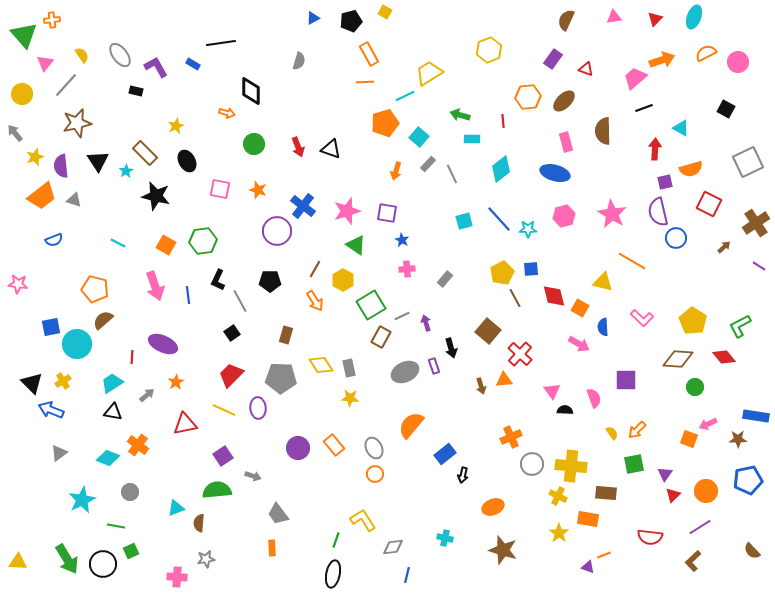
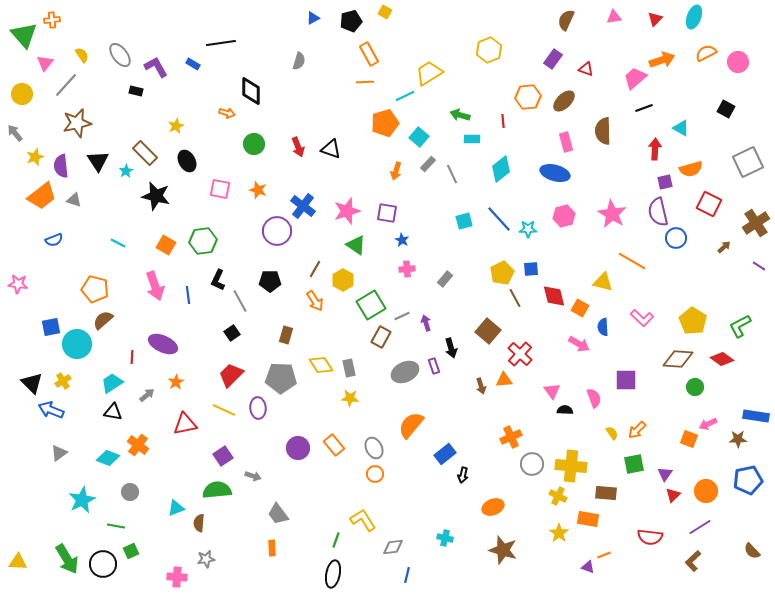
red diamond at (724, 357): moved 2 px left, 2 px down; rotated 15 degrees counterclockwise
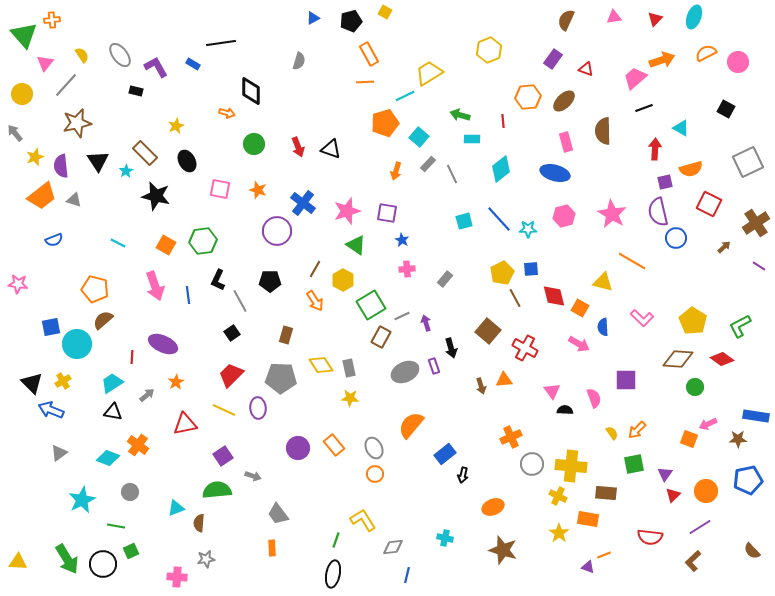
blue cross at (303, 206): moved 3 px up
red cross at (520, 354): moved 5 px right, 6 px up; rotated 15 degrees counterclockwise
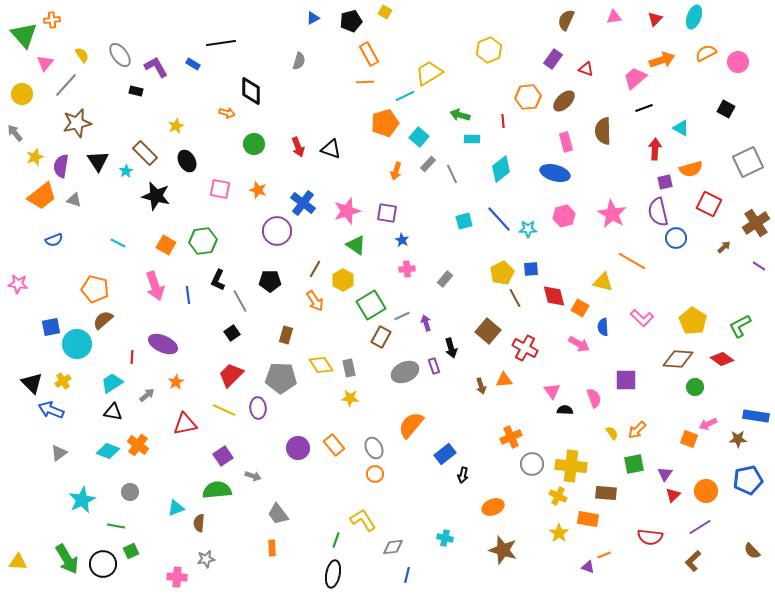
purple semicircle at (61, 166): rotated 15 degrees clockwise
cyan diamond at (108, 458): moved 7 px up
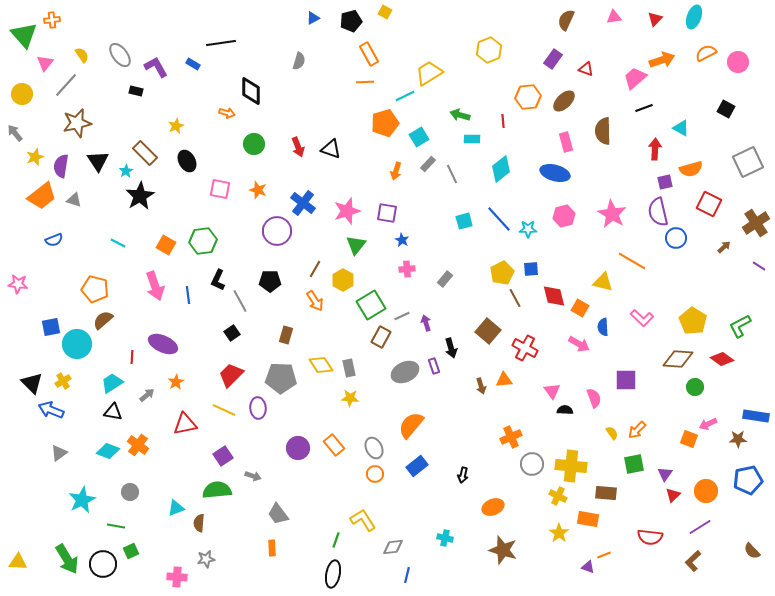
cyan square at (419, 137): rotated 18 degrees clockwise
black star at (156, 196): moved 16 px left; rotated 28 degrees clockwise
green triangle at (356, 245): rotated 35 degrees clockwise
blue rectangle at (445, 454): moved 28 px left, 12 px down
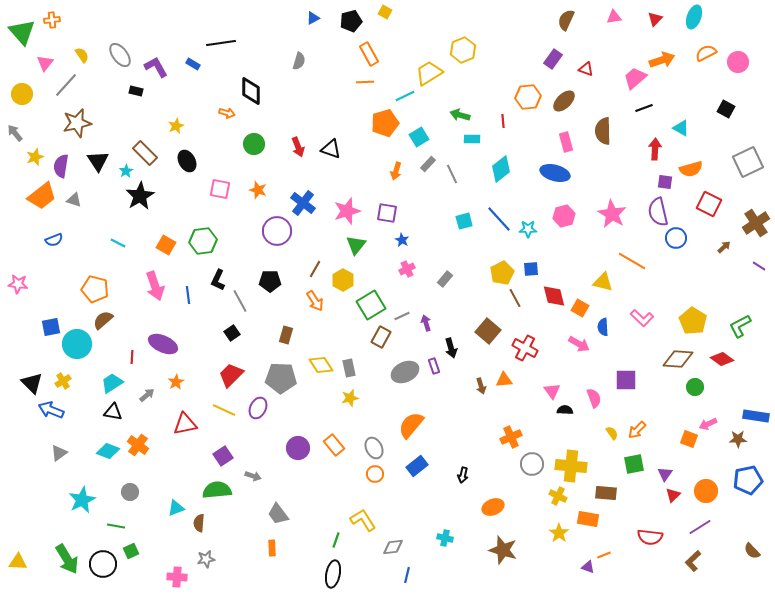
green triangle at (24, 35): moved 2 px left, 3 px up
yellow hexagon at (489, 50): moved 26 px left
purple square at (665, 182): rotated 21 degrees clockwise
pink cross at (407, 269): rotated 21 degrees counterclockwise
yellow star at (350, 398): rotated 18 degrees counterclockwise
purple ellipse at (258, 408): rotated 30 degrees clockwise
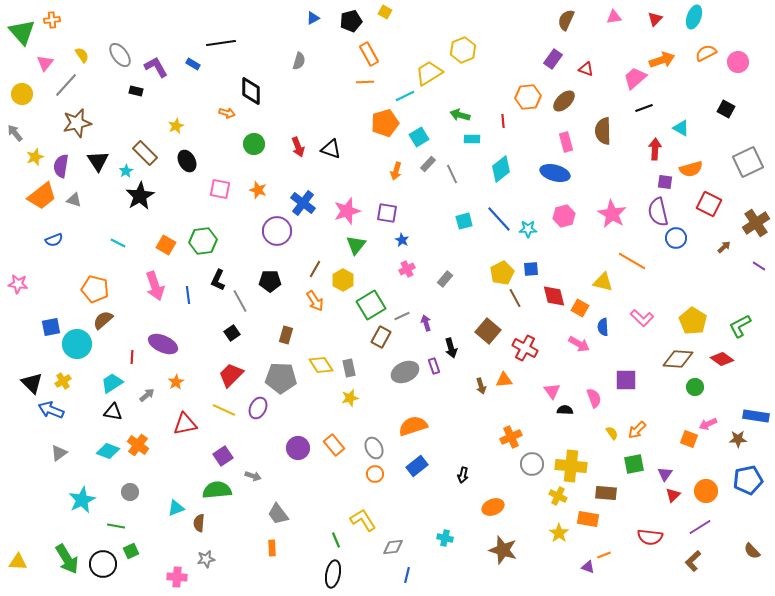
orange semicircle at (411, 425): moved 2 px right, 1 px down; rotated 32 degrees clockwise
green line at (336, 540): rotated 42 degrees counterclockwise
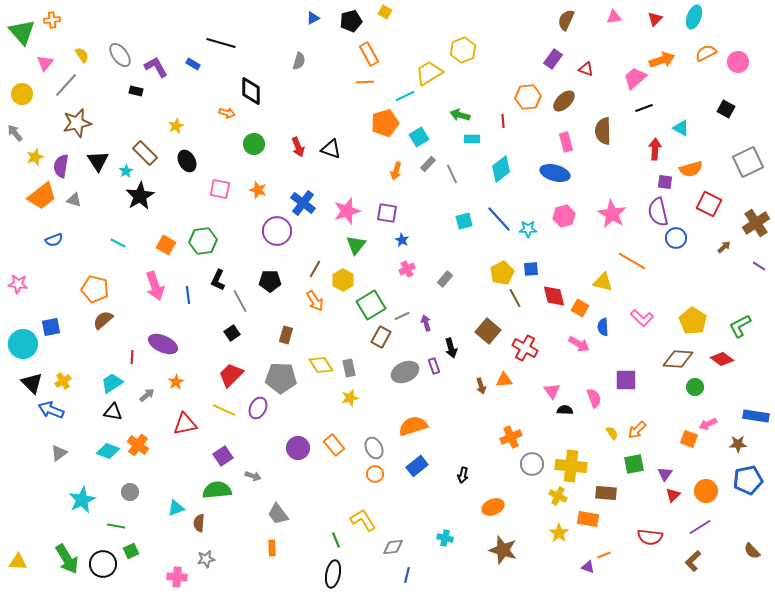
black line at (221, 43): rotated 24 degrees clockwise
cyan circle at (77, 344): moved 54 px left
brown star at (738, 439): moved 5 px down
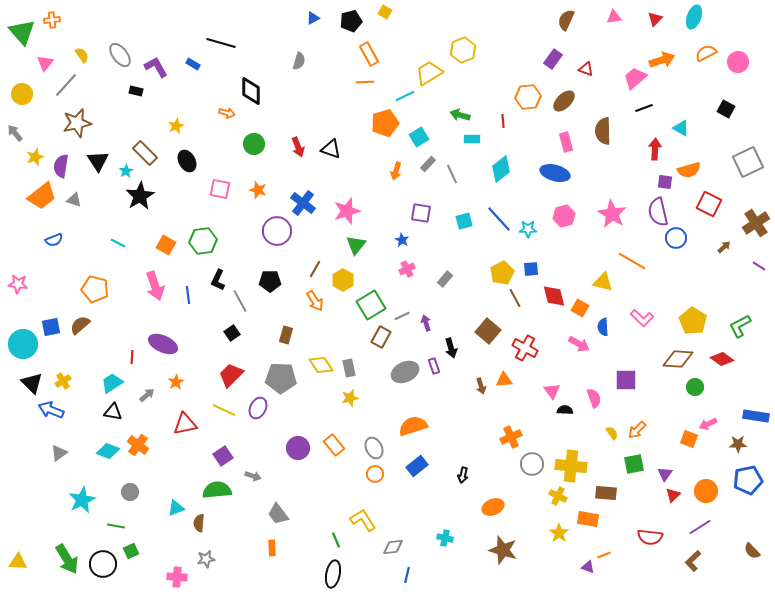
orange semicircle at (691, 169): moved 2 px left, 1 px down
purple square at (387, 213): moved 34 px right
brown semicircle at (103, 320): moved 23 px left, 5 px down
